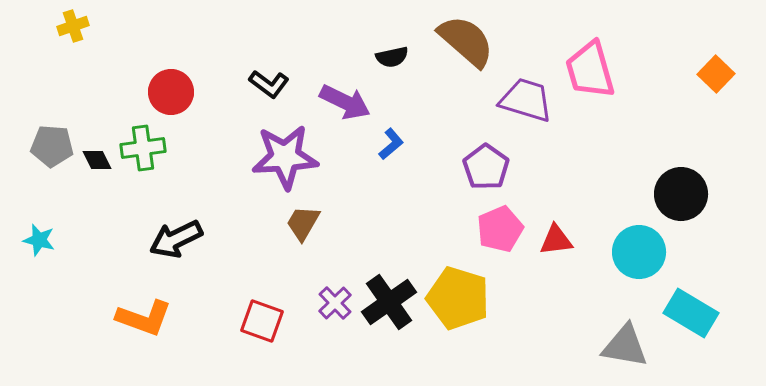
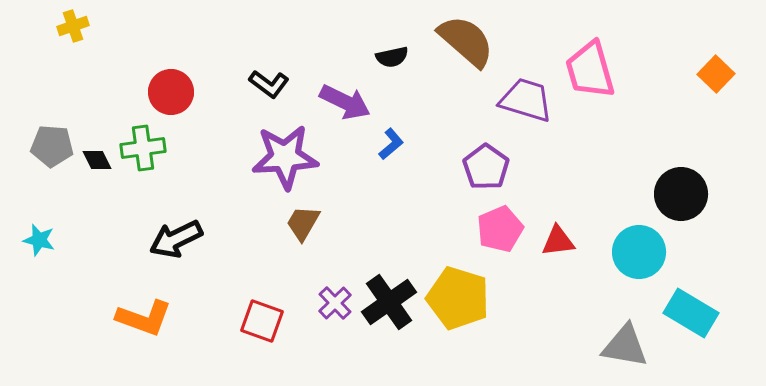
red triangle: moved 2 px right, 1 px down
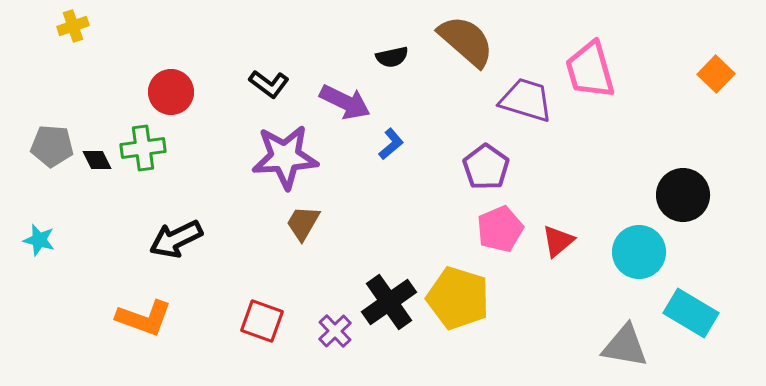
black circle: moved 2 px right, 1 px down
red triangle: rotated 33 degrees counterclockwise
purple cross: moved 28 px down
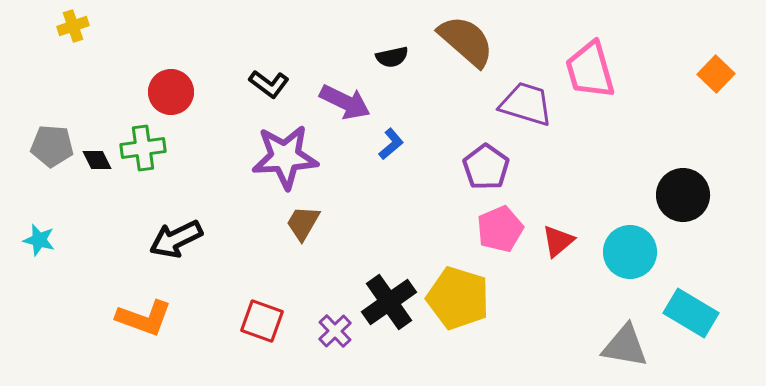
purple trapezoid: moved 4 px down
cyan circle: moved 9 px left
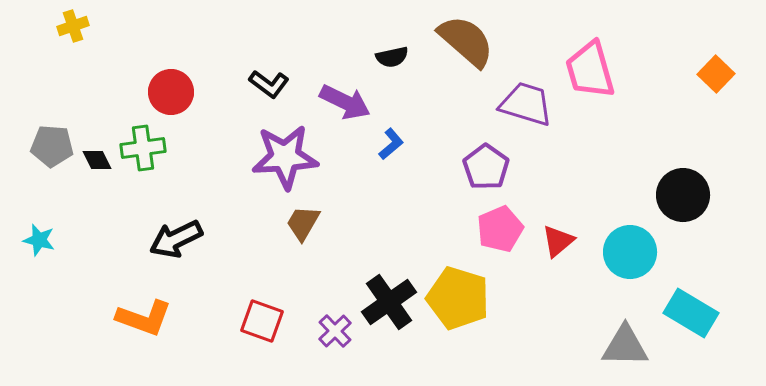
gray triangle: rotated 9 degrees counterclockwise
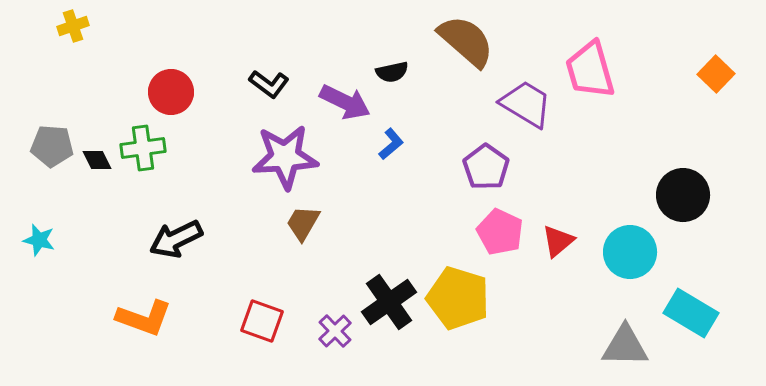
black semicircle: moved 15 px down
purple trapezoid: rotated 14 degrees clockwise
pink pentagon: moved 3 px down; rotated 24 degrees counterclockwise
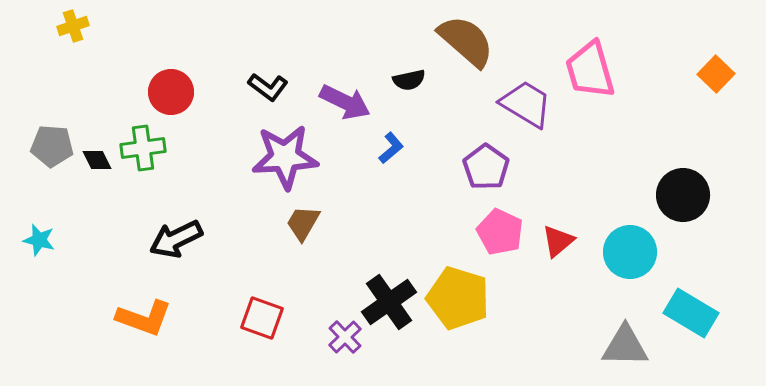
black semicircle: moved 17 px right, 8 px down
black L-shape: moved 1 px left, 3 px down
blue L-shape: moved 4 px down
red square: moved 3 px up
purple cross: moved 10 px right, 6 px down
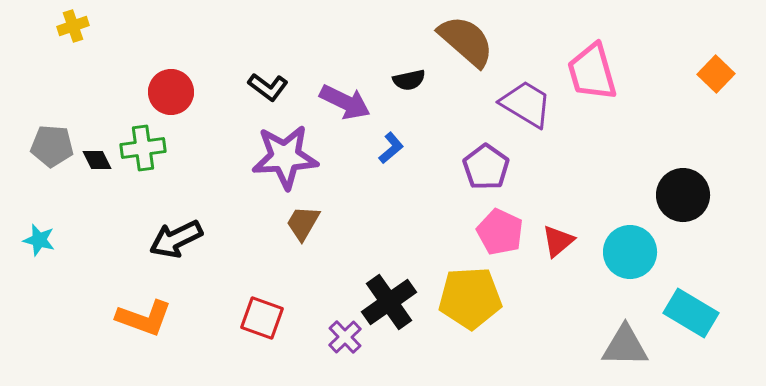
pink trapezoid: moved 2 px right, 2 px down
yellow pentagon: moved 12 px right; rotated 20 degrees counterclockwise
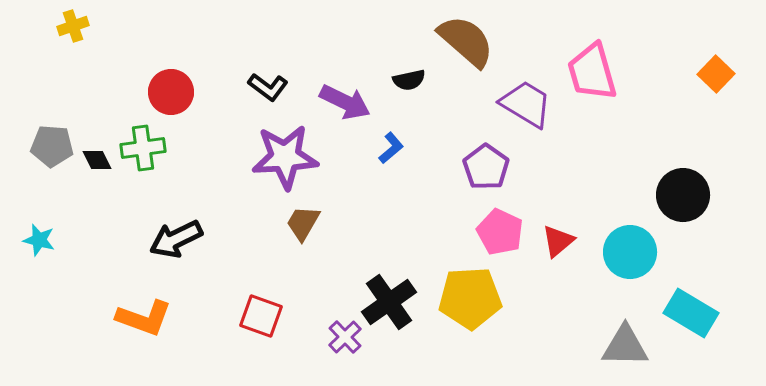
red square: moved 1 px left, 2 px up
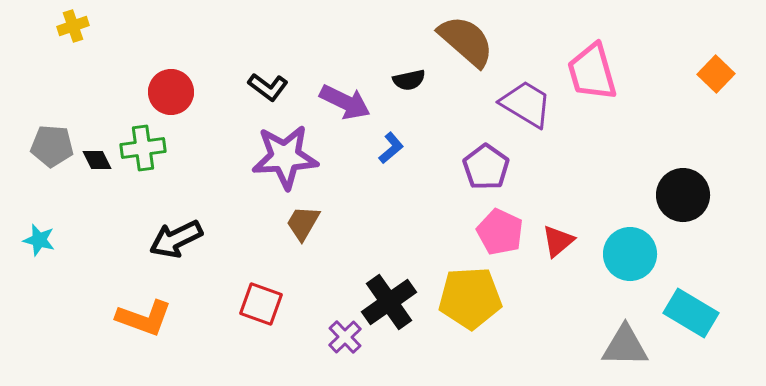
cyan circle: moved 2 px down
red square: moved 12 px up
